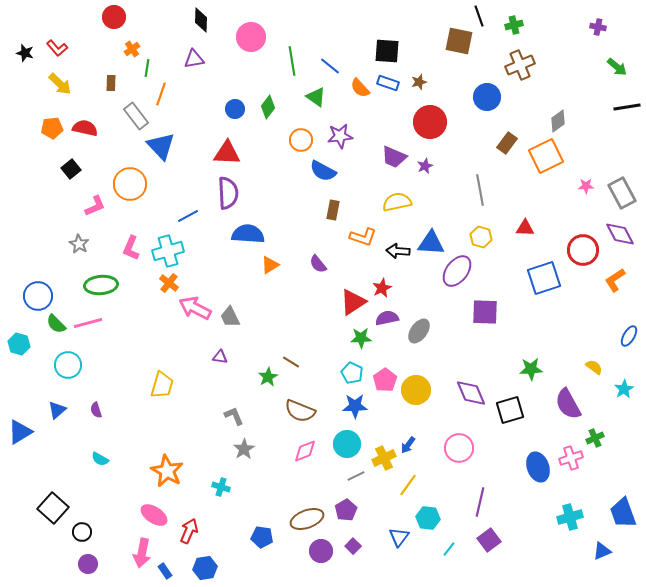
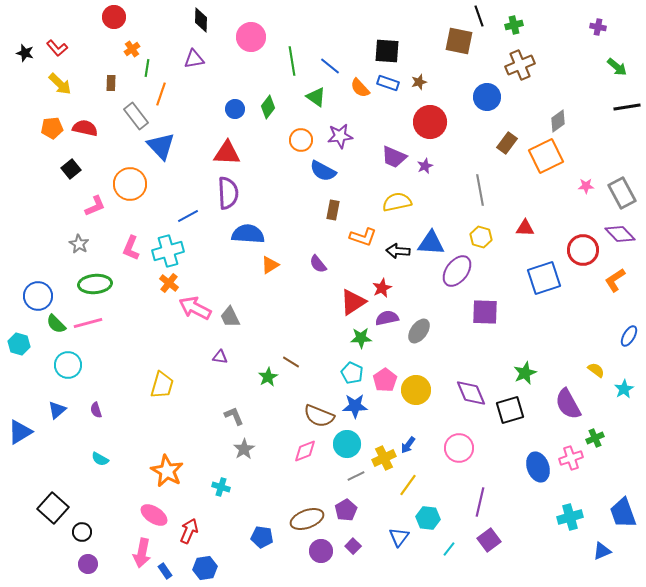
purple diamond at (620, 234): rotated 16 degrees counterclockwise
green ellipse at (101, 285): moved 6 px left, 1 px up
yellow semicircle at (594, 367): moved 2 px right, 3 px down
green star at (531, 369): moved 6 px left, 4 px down; rotated 20 degrees counterclockwise
brown semicircle at (300, 411): moved 19 px right, 5 px down
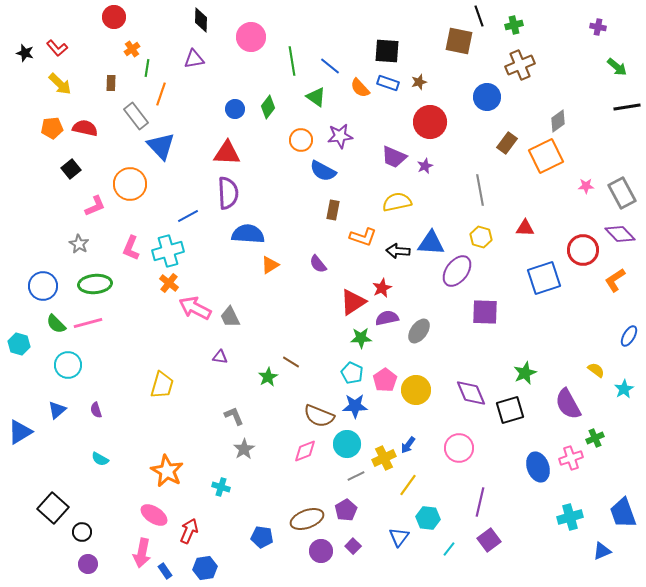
blue circle at (38, 296): moved 5 px right, 10 px up
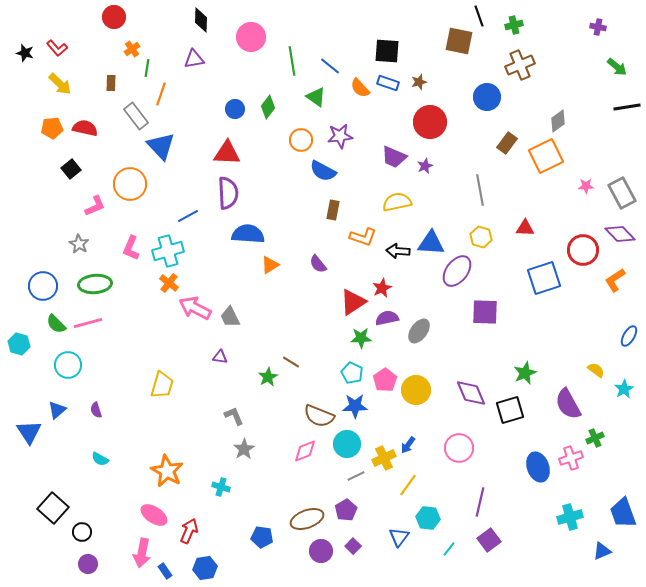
blue triangle at (20, 432): moved 9 px right; rotated 32 degrees counterclockwise
